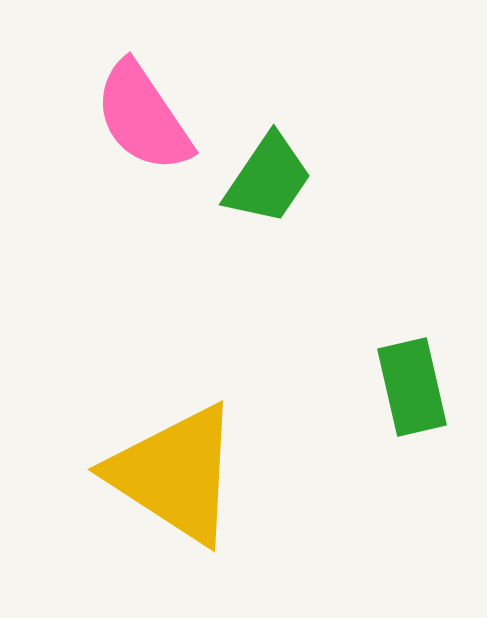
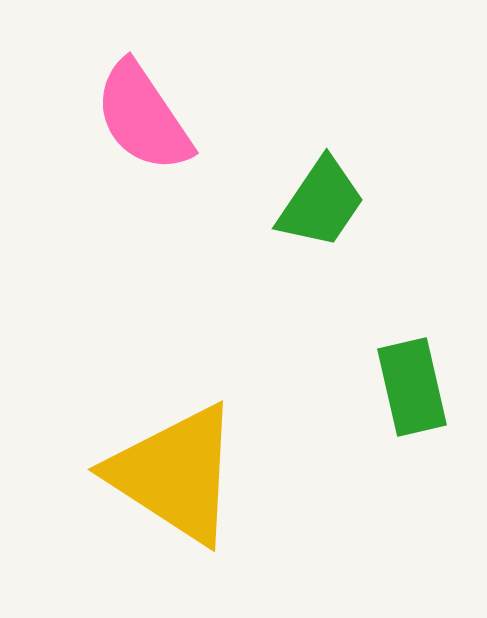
green trapezoid: moved 53 px right, 24 px down
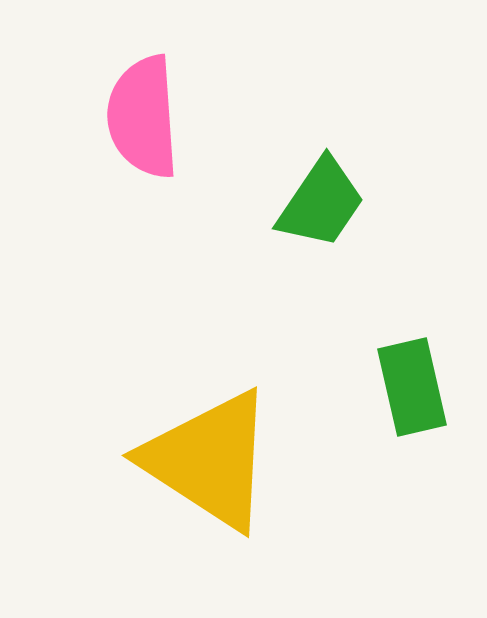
pink semicircle: rotated 30 degrees clockwise
yellow triangle: moved 34 px right, 14 px up
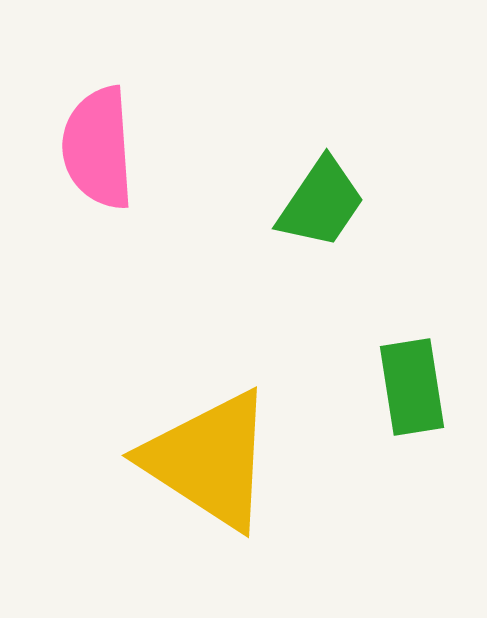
pink semicircle: moved 45 px left, 31 px down
green rectangle: rotated 4 degrees clockwise
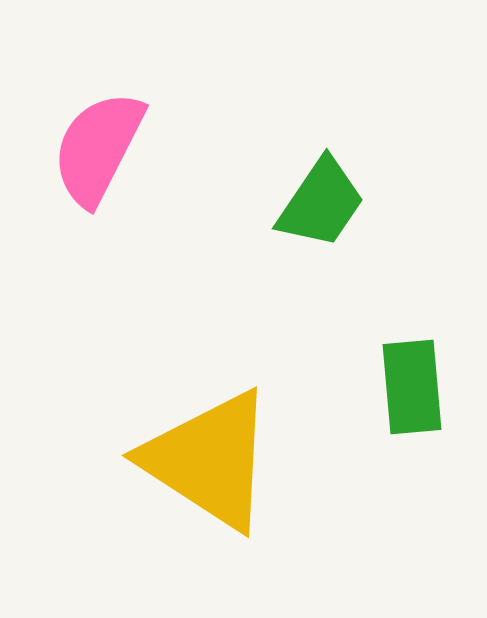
pink semicircle: rotated 31 degrees clockwise
green rectangle: rotated 4 degrees clockwise
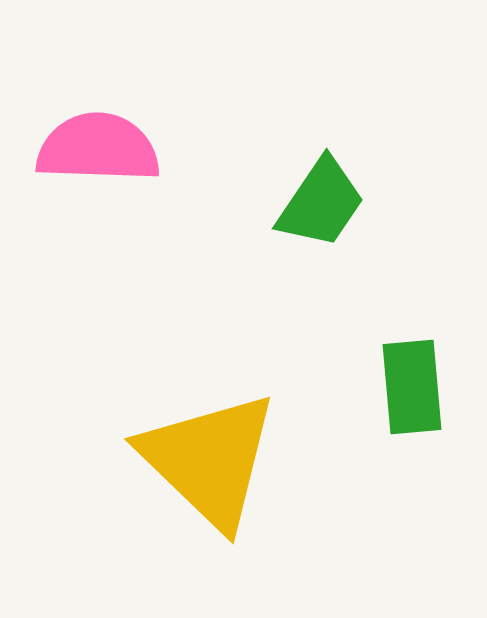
pink semicircle: rotated 65 degrees clockwise
yellow triangle: rotated 11 degrees clockwise
